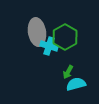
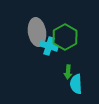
green arrow: rotated 24 degrees counterclockwise
cyan semicircle: rotated 78 degrees counterclockwise
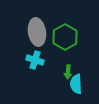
cyan cross: moved 14 px left, 14 px down
